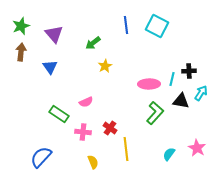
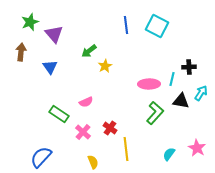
green star: moved 9 px right, 4 px up
green arrow: moved 4 px left, 8 px down
black cross: moved 4 px up
pink cross: rotated 35 degrees clockwise
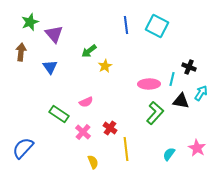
black cross: rotated 24 degrees clockwise
blue semicircle: moved 18 px left, 9 px up
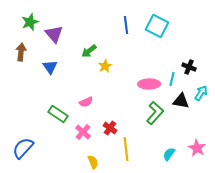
green rectangle: moved 1 px left
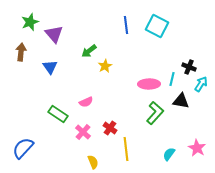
cyan arrow: moved 9 px up
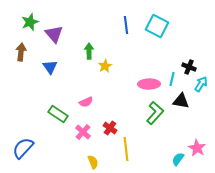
green arrow: rotated 126 degrees clockwise
cyan semicircle: moved 9 px right, 5 px down
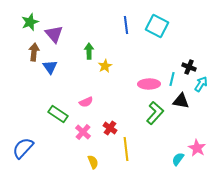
brown arrow: moved 13 px right
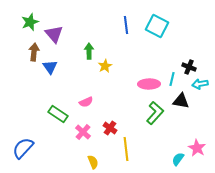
cyan arrow: moved 1 px left; rotated 133 degrees counterclockwise
